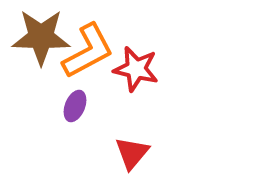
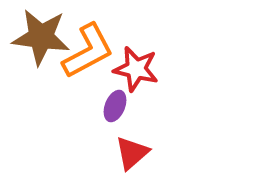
brown star: rotated 6 degrees clockwise
purple ellipse: moved 40 px right
red triangle: rotated 9 degrees clockwise
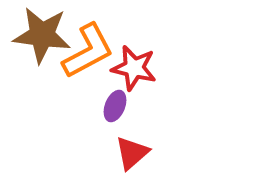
brown star: moved 1 px right, 2 px up
red star: moved 2 px left, 1 px up
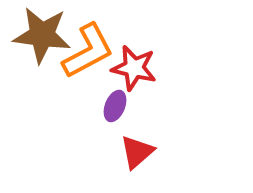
red triangle: moved 5 px right, 1 px up
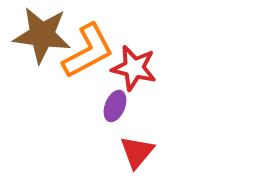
red triangle: rotated 9 degrees counterclockwise
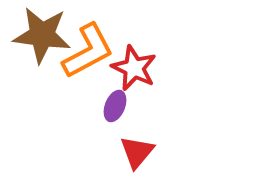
red star: rotated 12 degrees clockwise
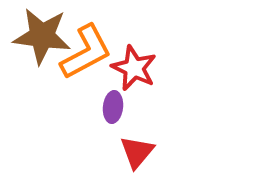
brown star: moved 1 px down
orange L-shape: moved 2 px left, 1 px down
purple ellipse: moved 2 px left, 1 px down; rotated 16 degrees counterclockwise
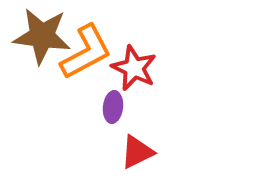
red triangle: rotated 24 degrees clockwise
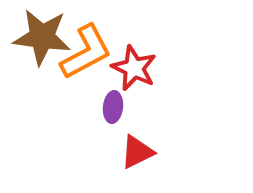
brown star: moved 1 px down
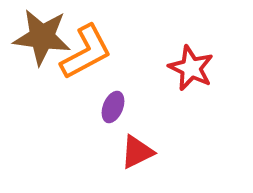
red star: moved 57 px right
purple ellipse: rotated 16 degrees clockwise
